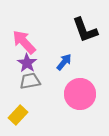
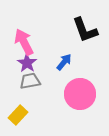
pink arrow: rotated 16 degrees clockwise
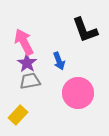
blue arrow: moved 5 px left, 1 px up; rotated 120 degrees clockwise
pink circle: moved 2 px left, 1 px up
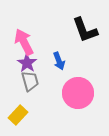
gray trapezoid: rotated 85 degrees clockwise
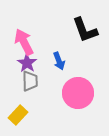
gray trapezoid: rotated 15 degrees clockwise
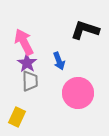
black L-shape: rotated 128 degrees clockwise
yellow rectangle: moved 1 px left, 2 px down; rotated 18 degrees counterclockwise
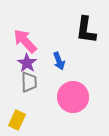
black L-shape: moved 1 px right; rotated 100 degrees counterclockwise
pink arrow: moved 1 px right, 1 px up; rotated 16 degrees counterclockwise
gray trapezoid: moved 1 px left, 1 px down
pink circle: moved 5 px left, 4 px down
yellow rectangle: moved 3 px down
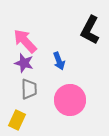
black L-shape: moved 4 px right; rotated 20 degrees clockwise
purple star: moved 3 px left; rotated 18 degrees counterclockwise
gray trapezoid: moved 7 px down
pink circle: moved 3 px left, 3 px down
